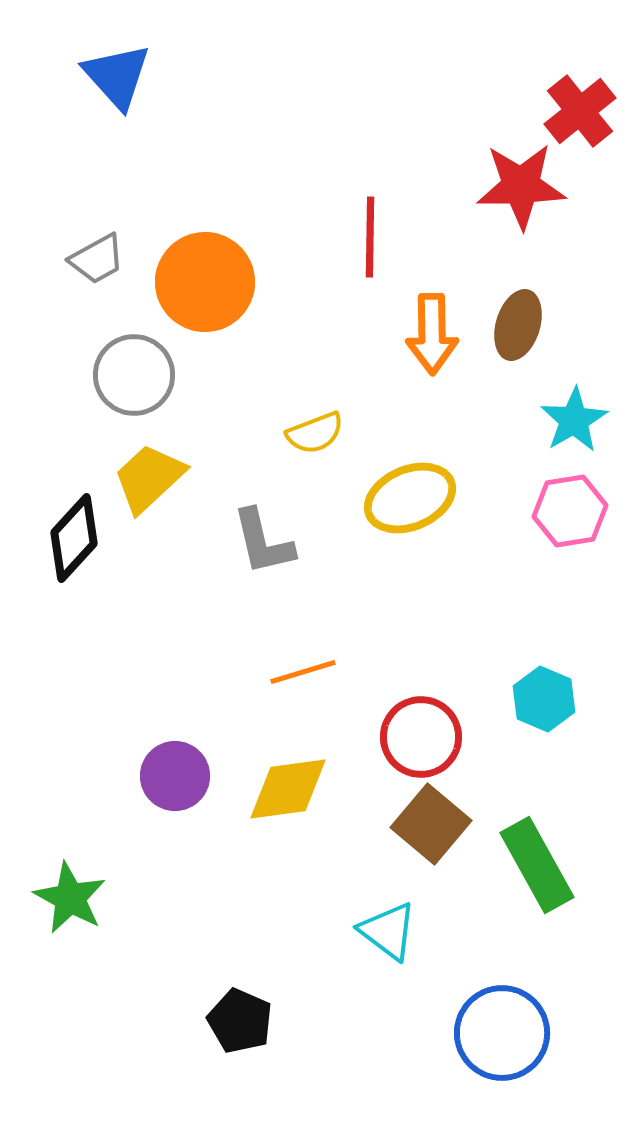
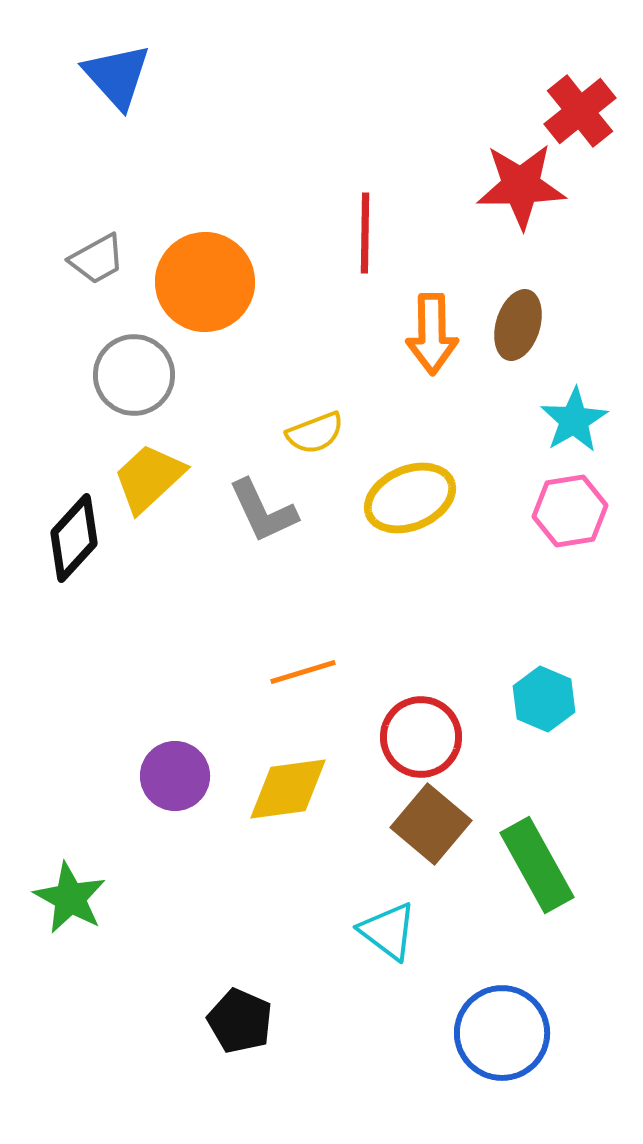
red line: moved 5 px left, 4 px up
gray L-shape: moved 31 px up; rotated 12 degrees counterclockwise
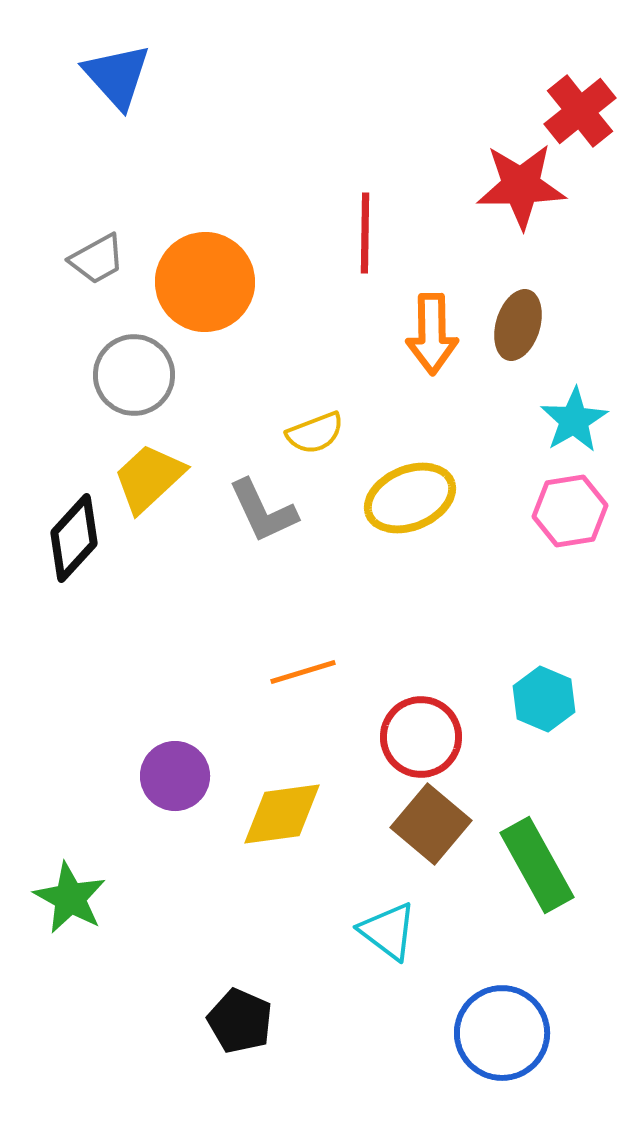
yellow diamond: moved 6 px left, 25 px down
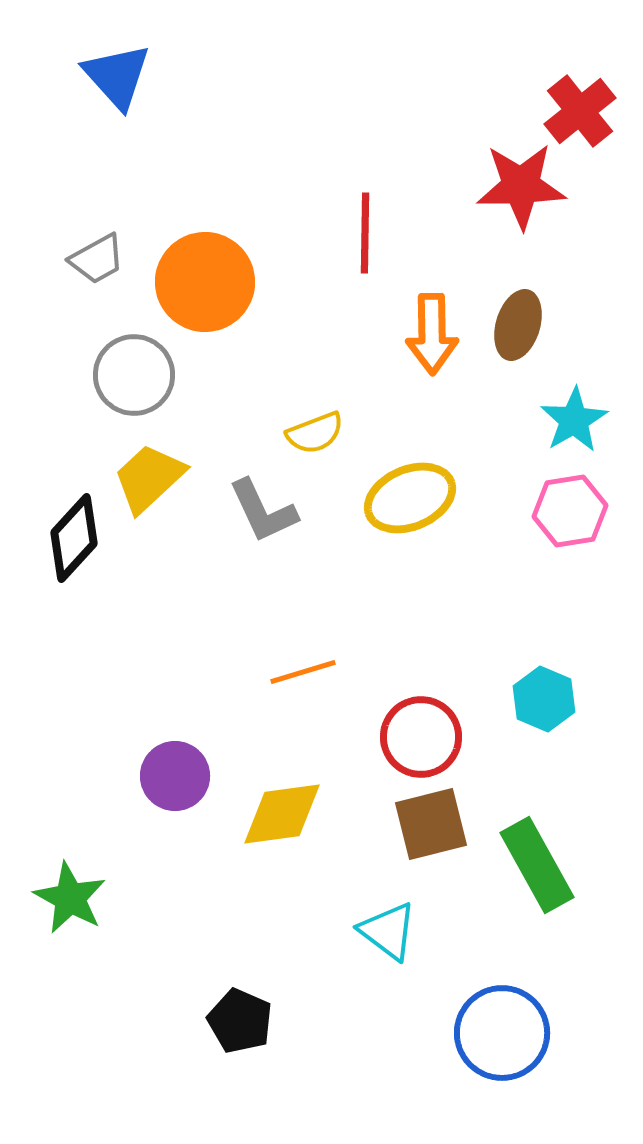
brown square: rotated 36 degrees clockwise
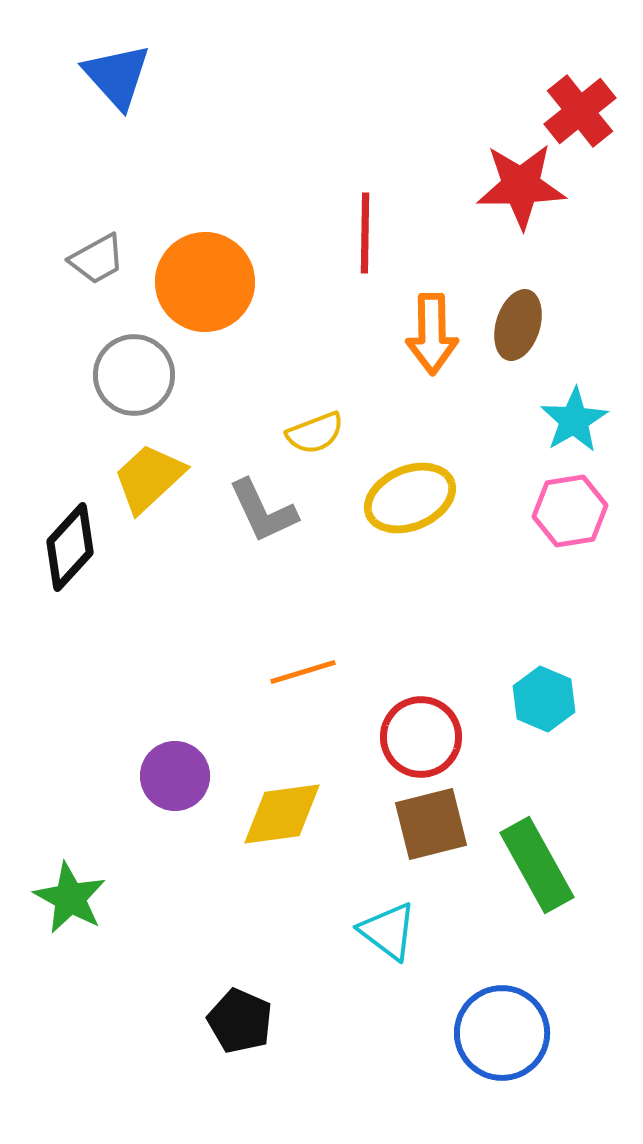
black diamond: moved 4 px left, 9 px down
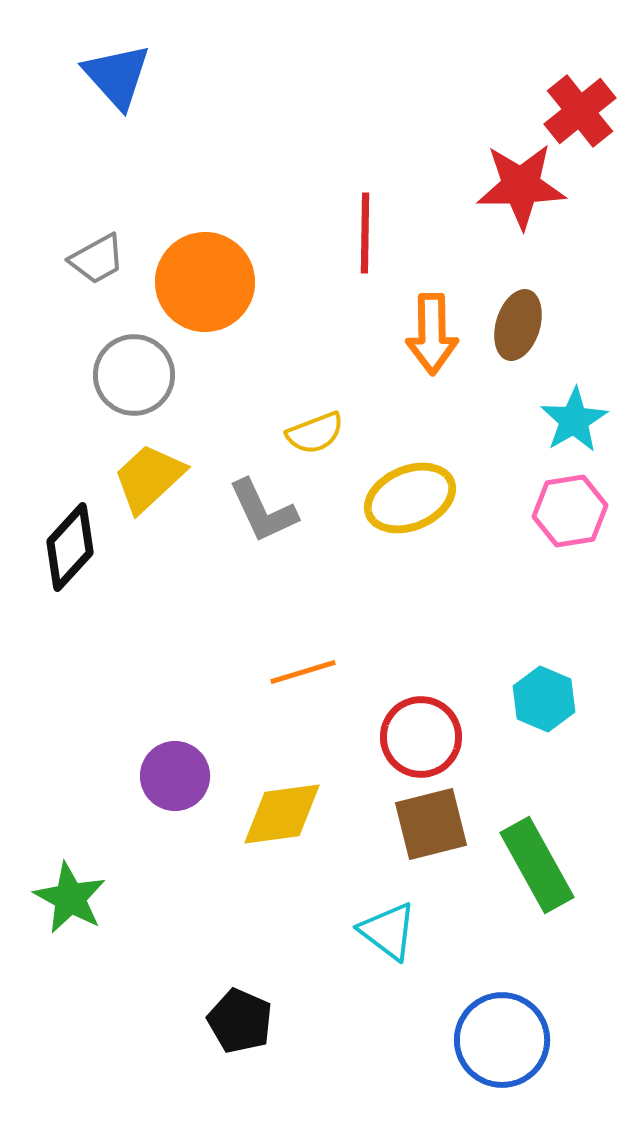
blue circle: moved 7 px down
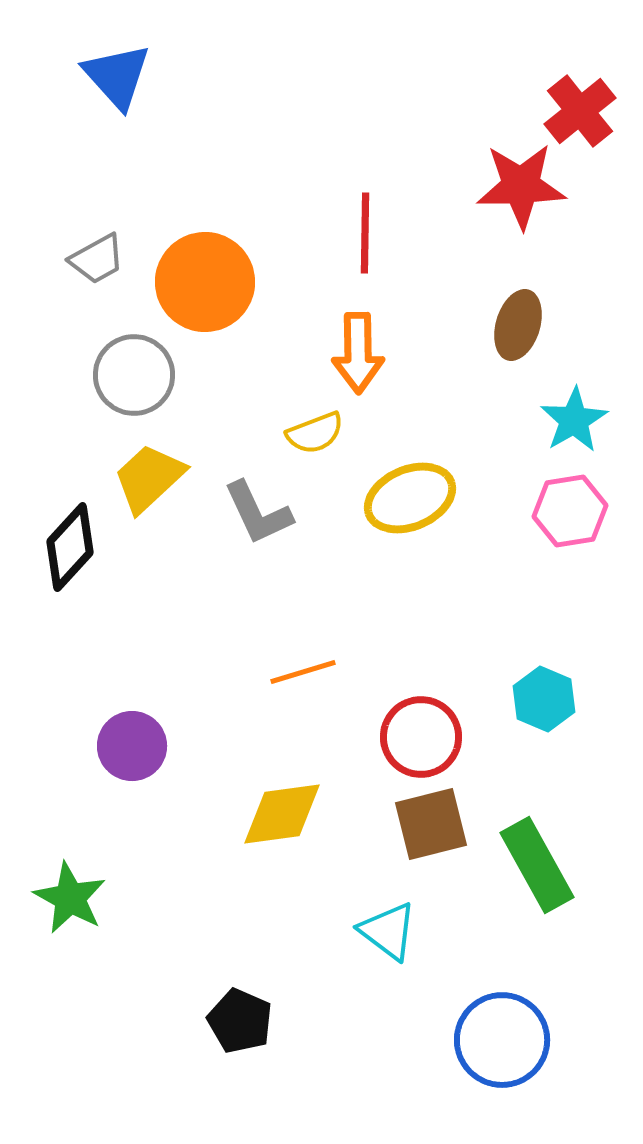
orange arrow: moved 74 px left, 19 px down
gray L-shape: moved 5 px left, 2 px down
purple circle: moved 43 px left, 30 px up
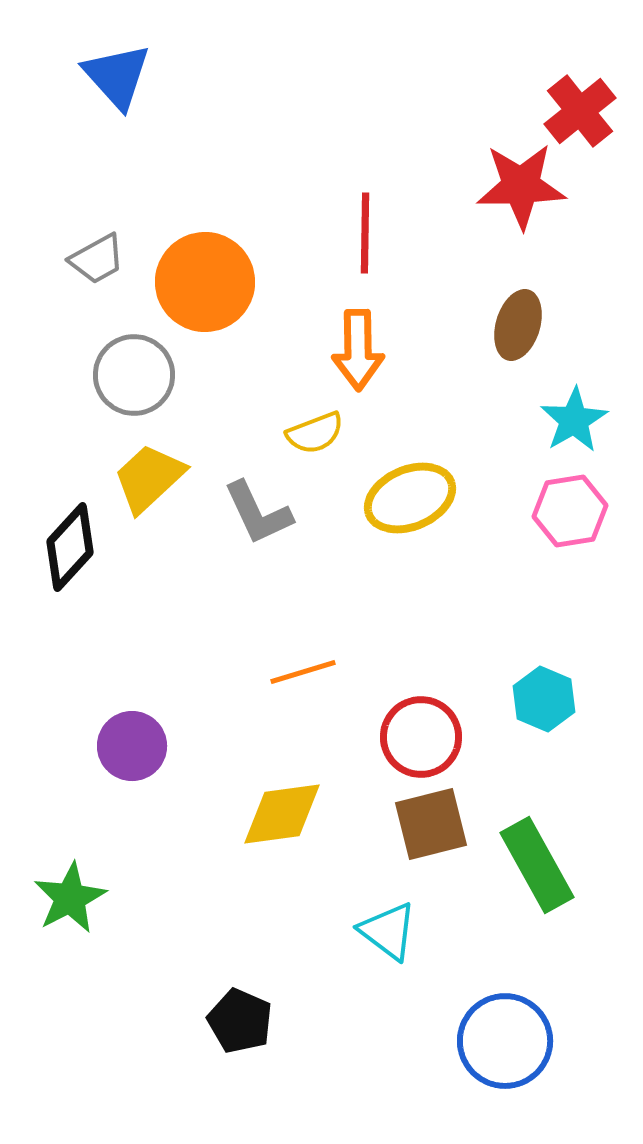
orange arrow: moved 3 px up
green star: rotated 16 degrees clockwise
blue circle: moved 3 px right, 1 px down
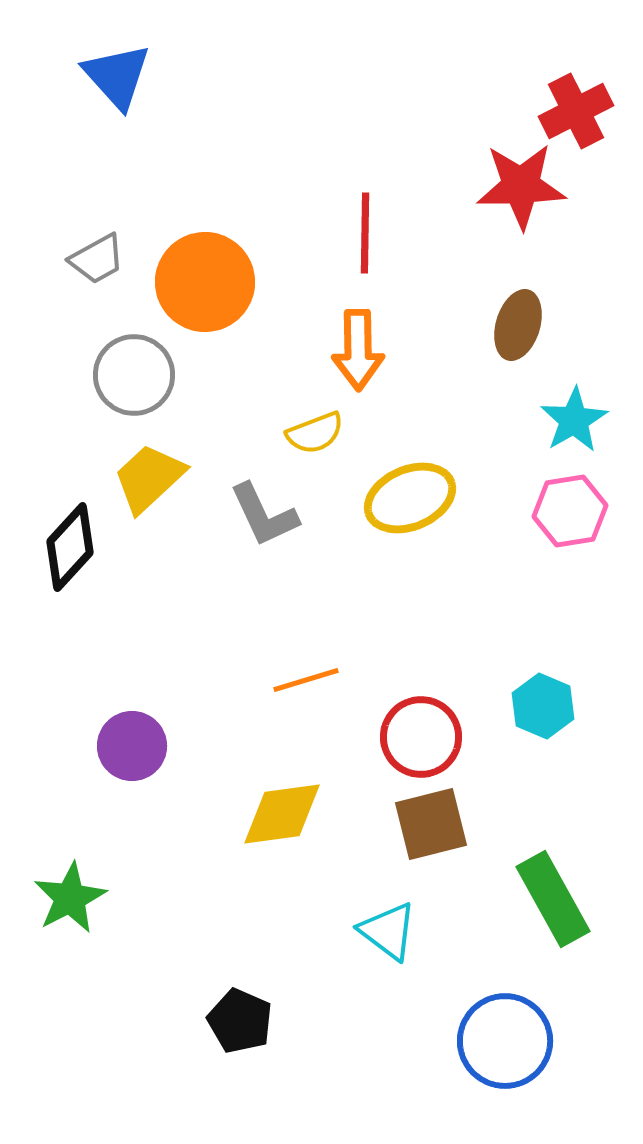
red cross: moved 4 px left; rotated 12 degrees clockwise
gray L-shape: moved 6 px right, 2 px down
orange line: moved 3 px right, 8 px down
cyan hexagon: moved 1 px left, 7 px down
green rectangle: moved 16 px right, 34 px down
